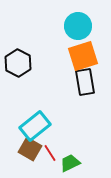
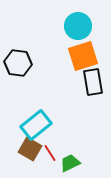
black hexagon: rotated 20 degrees counterclockwise
black rectangle: moved 8 px right
cyan rectangle: moved 1 px right, 1 px up
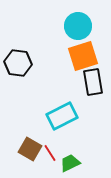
cyan rectangle: moved 26 px right, 9 px up; rotated 12 degrees clockwise
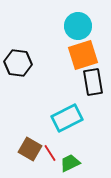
orange square: moved 1 px up
cyan rectangle: moved 5 px right, 2 px down
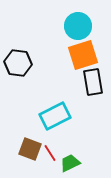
cyan rectangle: moved 12 px left, 2 px up
brown square: rotated 10 degrees counterclockwise
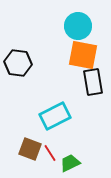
orange square: rotated 28 degrees clockwise
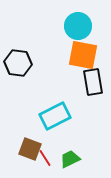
red line: moved 5 px left, 5 px down
green trapezoid: moved 4 px up
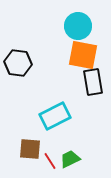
brown square: rotated 15 degrees counterclockwise
red line: moved 5 px right, 3 px down
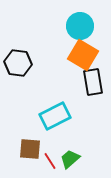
cyan circle: moved 2 px right
orange square: rotated 20 degrees clockwise
green trapezoid: rotated 15 degrees counterclockwise
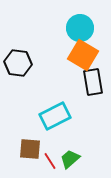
cyan circle: moved 2 px down
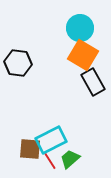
black rectangle: rotated 20 degrees counterclockwise
cyan rectangle: moved 4 px left, 24 px down
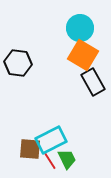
green trapezoid: moved 3 px left; rotated 105 degrees clockwise
